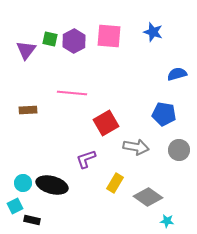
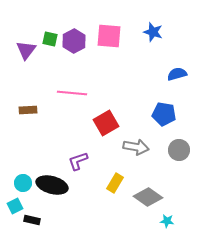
purple L-shape: moved 8 px left, 2 px down
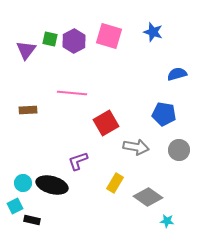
pink square: rotated 12 degrees clockwise
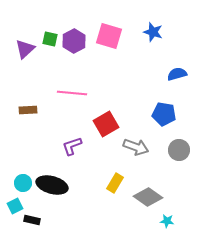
purple triangle: moved 1 px left, 1 px up; rotated 10 degrees clockwise
red square: moved 1 px down
gray arrow: rotated 10 degrees clockwise
purple L-shape: moved 6 px left, 15 px up
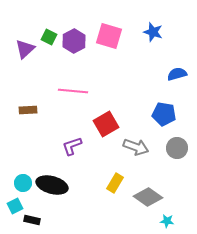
green square: moved 1 px left, 2 px up; rotated 14 degrees clockwise
pink line: moved 1 px right, 2 px up
gray circle: moved 2 px left, 2 px up
